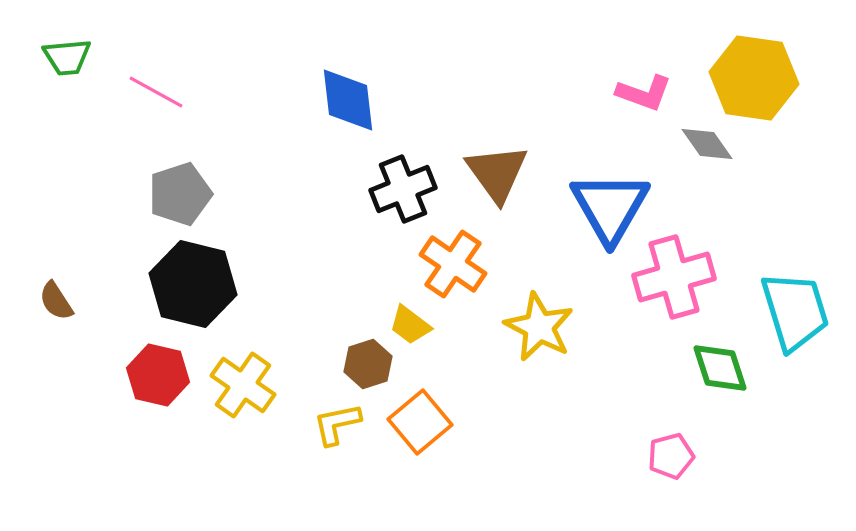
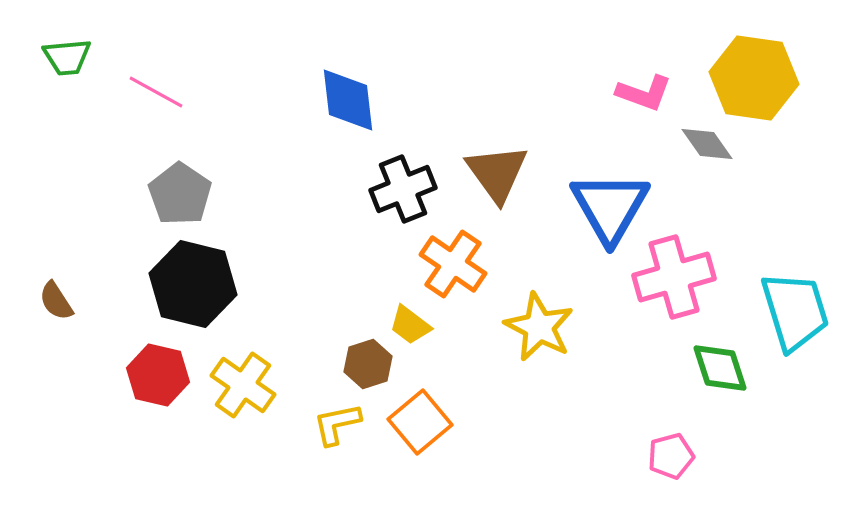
gray pentagon: rotated 20 degrees counterclockwise
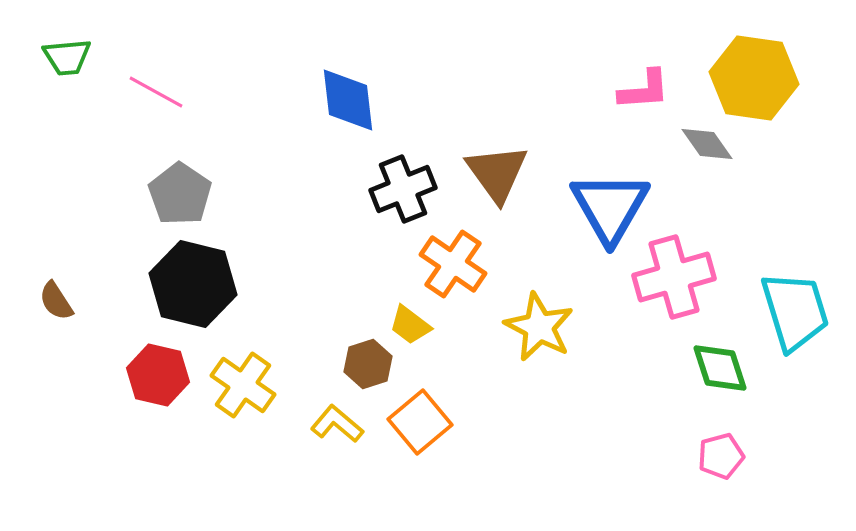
pink L-shape: moved 3 px up; rotated 24 degrees counterclockwise
yellow L-shape: rotated 52 degrees clockwise
pink pentagon: moved 50 px right
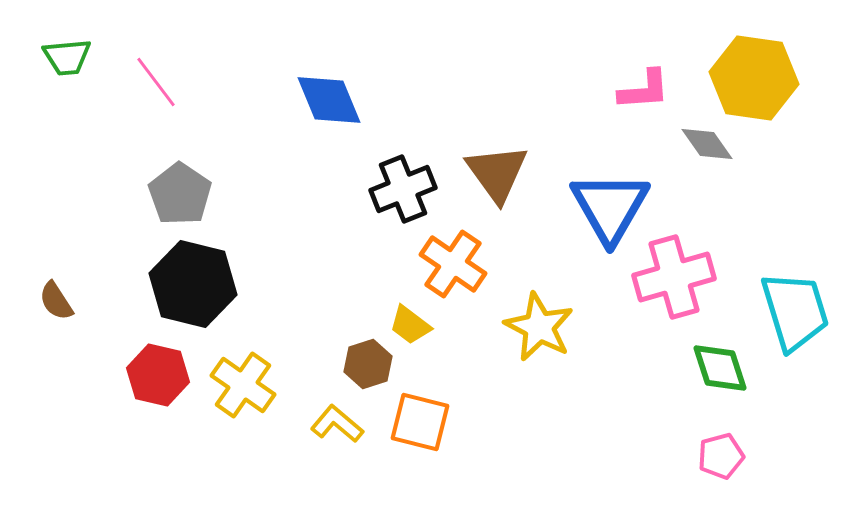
pink line: moved 10 px up; rotated 24 degrees clockwise
blue diamond: moved 19 px left; rotated 16 degrees counterclockwise
orange square: rotated 36 degrees counterclockwise
